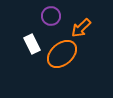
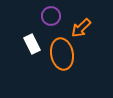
orange ellipse: rotated 60 degrees counterclockwise
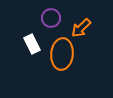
purple circle: moved 2 px down
orange ellipse: rotated 16 degrees clockwise
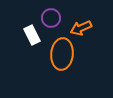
orange arrow: rotated 20 degrees clockwise
white rectangle: moved 9 px up
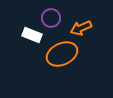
white rectangle: rotated 42 degrees counterclockwise
orange ellipse: rotated 60 degrees clockwise
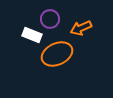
purple circle: moved 1 px left, 1 px down
orange ellipse: moved 5 px left
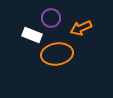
purple circle: moved 1 px right, 1 px up
orange ellipse: rotated 16 degrees clockwise
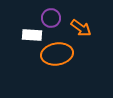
orange arrow: rotated 120 degrees counterclockwise
white rectangle: rotated 18 degrees counterclockwise
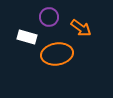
purple circle: moved 2 px left, 1 px up
white rectangle: moved 5 px left, 2 px down; rotated 12 degrees clockwise
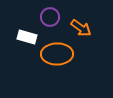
purple circle: moved 1 px right
orange ellipse: rotated 8 degrees clockwise
